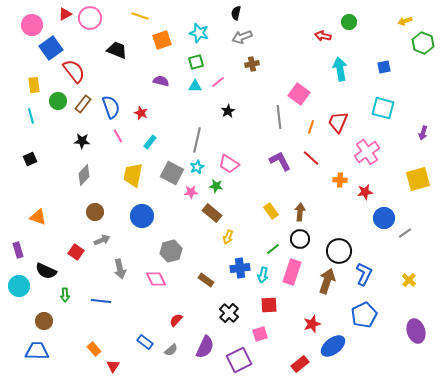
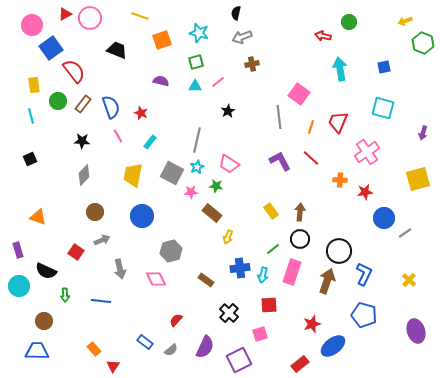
blue pentagon at (364, 315): rotated 30 degrees counterclockwise
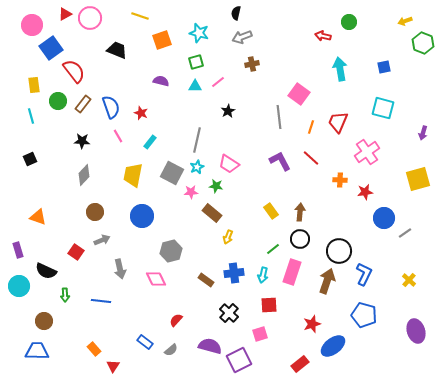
blue cross at (240, 268): moved 6 px left, 5 px down
purple semicircle at (205, 347): moved 5 px right, 1 px up; rotated 100 degrees counterclockwise
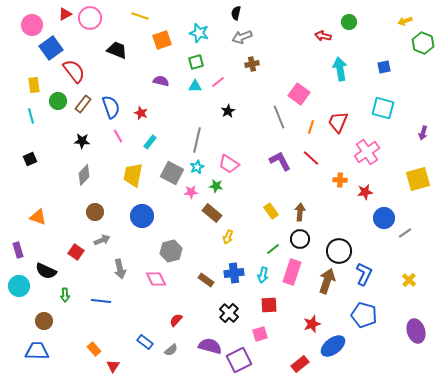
gray line at (279, 117): rotated 15 degrees counterclockwise
